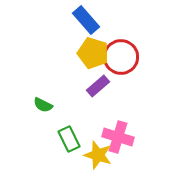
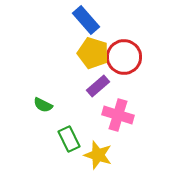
red circle: moved 3 px right
pink cross: moved 22 px up
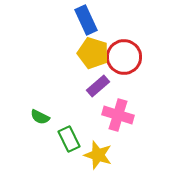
blue rectangle: rotated 16 degrees clockwise
green semicircle: moved 3 px left, 12 px down
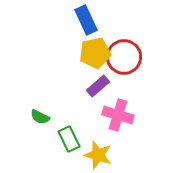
yellow pentagon: moved 2 px right; rotated 28 degrees counterclockwise
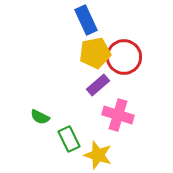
purple rectangle: moved 1 px up
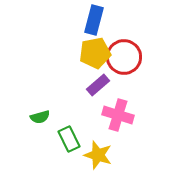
blue rectangle: moved 8 px right; rotated 40 degrees clockwise
green semicircle: rotated 42 degrees counterclockwise
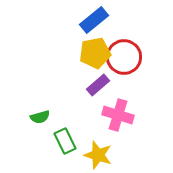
blue rectangle: rotated 36 degrees clockwise
green rectangle: moved 4 px left, 2 px down
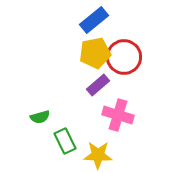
yellow star: rotated 16 degrees counterclockwise
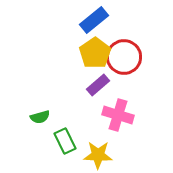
yellow pentagon: rotated 24 degrees counterclockwise
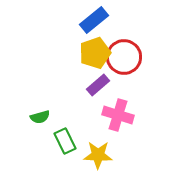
yellow pentagon: rotated 16 degrees clockwise
